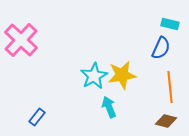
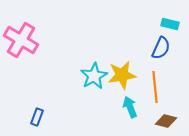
pink cross: rotated 12 degrees counterclockwise
orange line: moved 15 px left
cyan arrow: moved 21 px right
blue rectangle: rotated 18 degrees counterclockwise
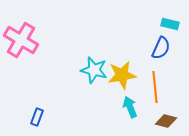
cyan star: moved 6 px up; rotated 28 degrees counterclockwise
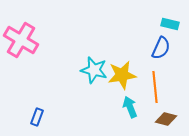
brown diamond: moved 2 px up
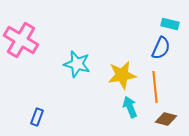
cyan star: moved 17 px left, 6 px up
